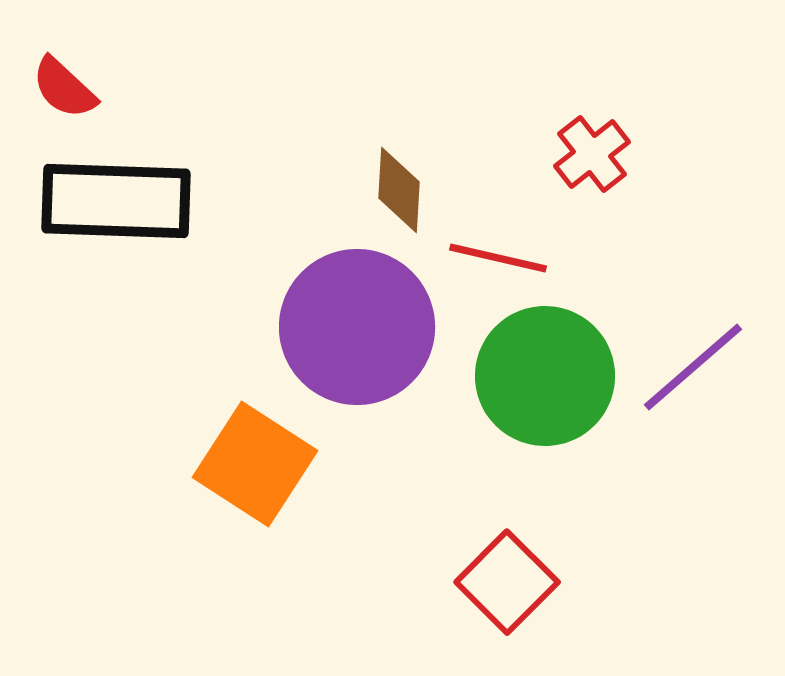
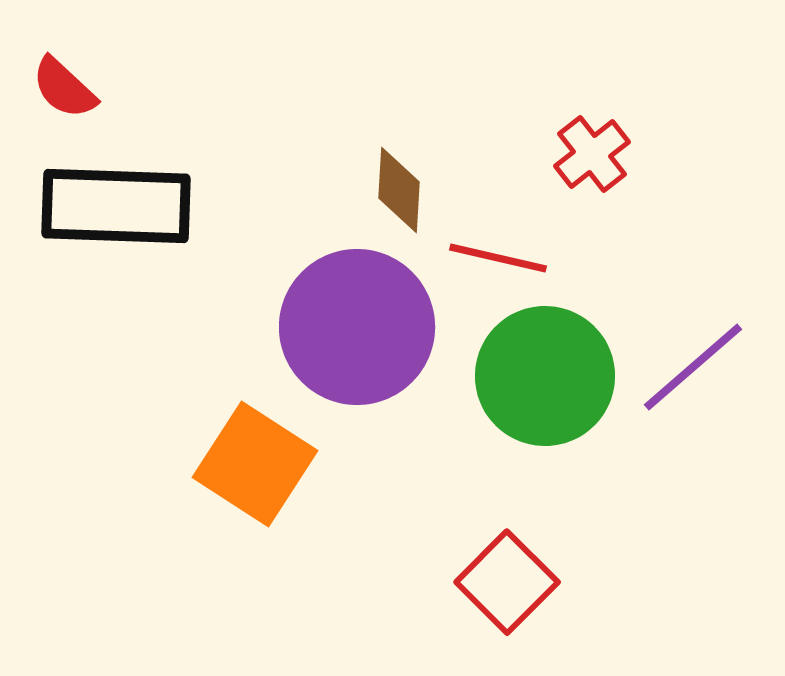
black rectangle: moved 5 px down
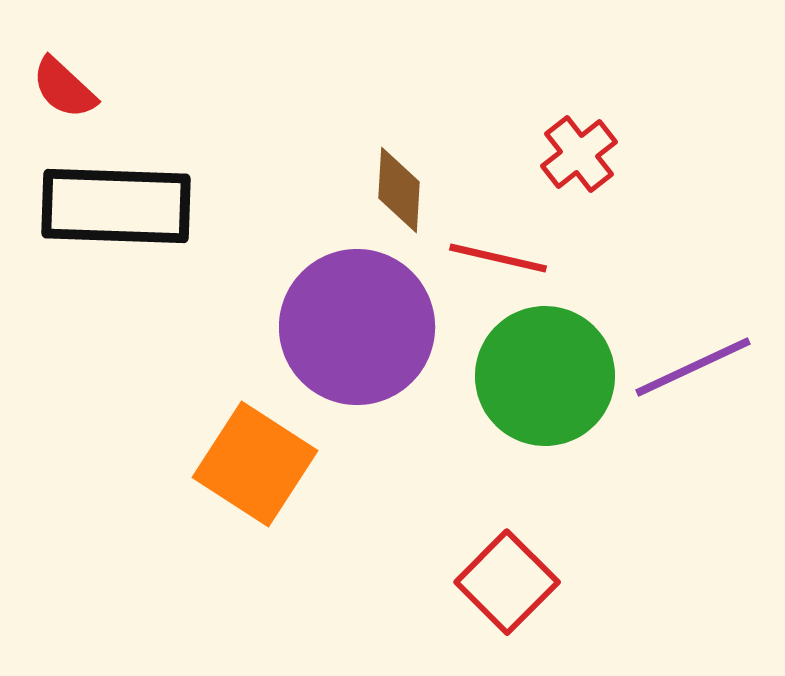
red cross: moved 13 px left
purple line: rotated 16 degrees clockwise
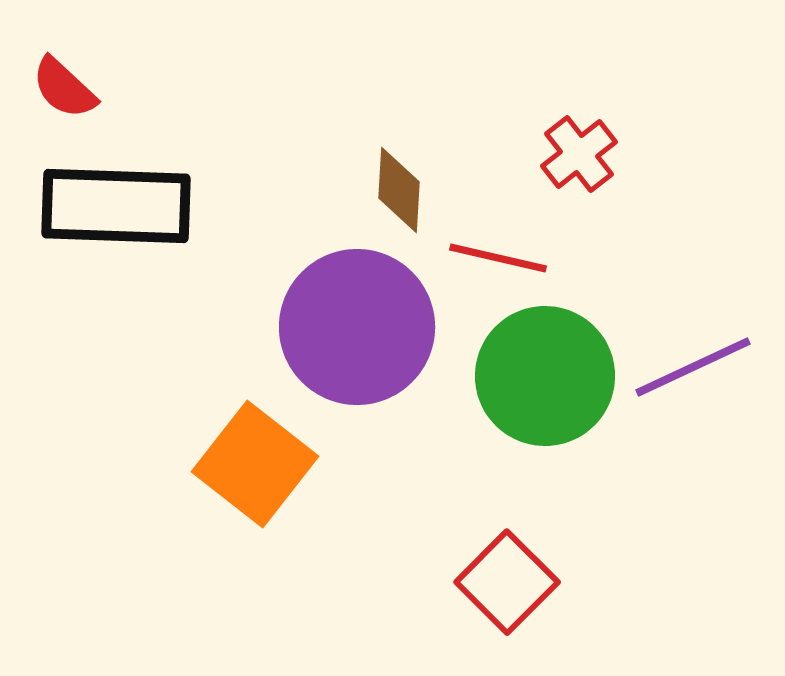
orange square: rotated 5 degrees clockwise
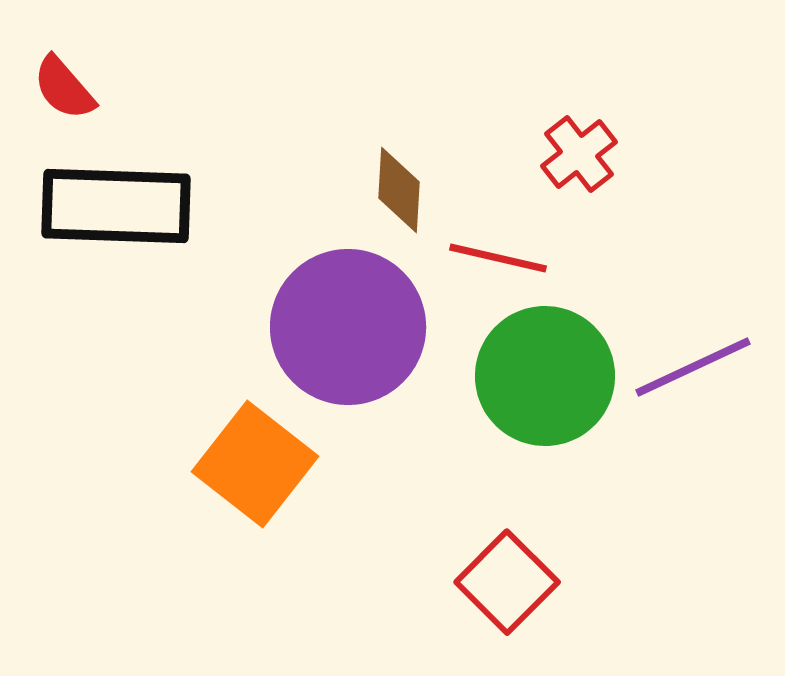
red semicircle: rotated 6 degrees clockwise
purple circle: moved 9 px left
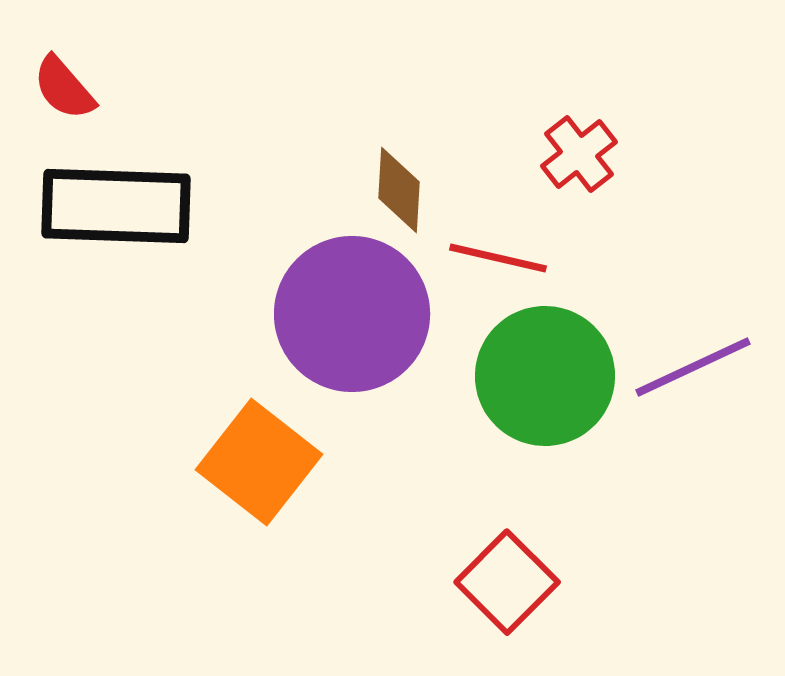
purple circle: moved 4 px right, 13 px up
orange square: moved 4 px right, 2 px up
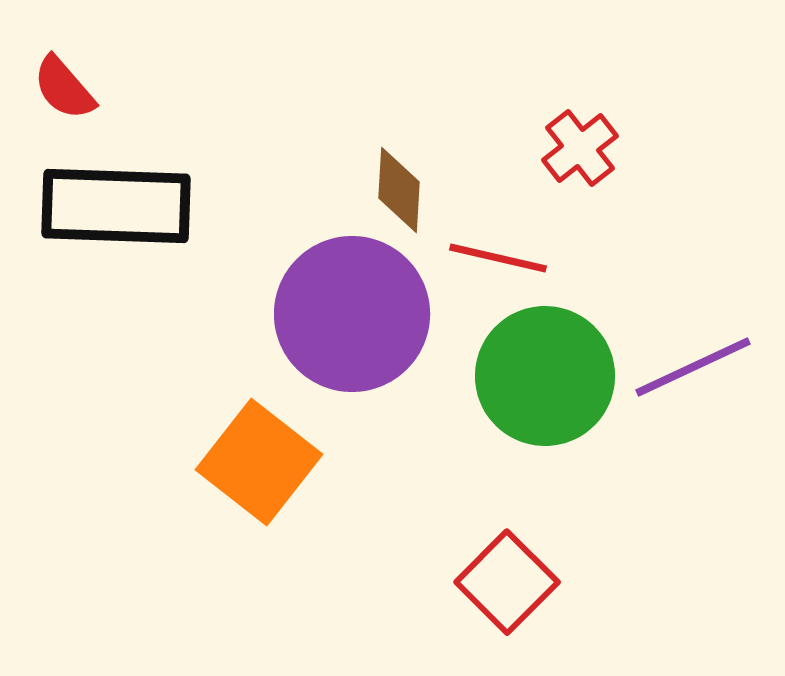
red cross: moved 1 px right, 6 px up
